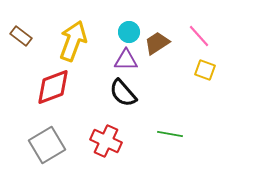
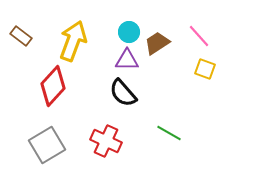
purple triangle: moved 1 px right
yellow square: moved 1 px up
red diamond: moved 1 px up; rotated 27 degrees counterclockwise
green line: moved 1 px left, 1 px up; rotated 20 degrees clockwise
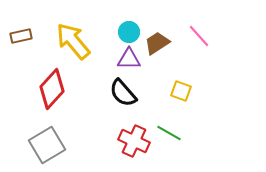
brown rectangle: rotated 50 degrees counterclockwise
yellow arrow: rotated 60 degrees counterclockwise
purple triangle: moved 2 px right, 1 px up
yellow square: moved 24 px left, 22 px down
red diamond: moved 1 px left, 3 px down
red cross: moved 28 px right
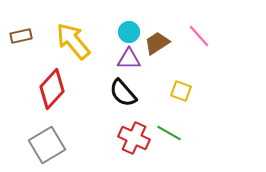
red cross: moved 3 px up
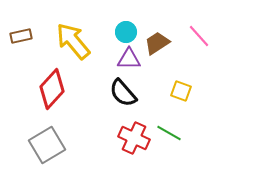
cyan circle: moved 3 px left
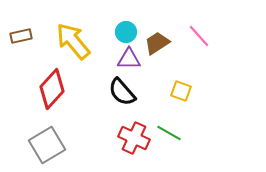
black semicircle: moved 1 px left, 1 px up
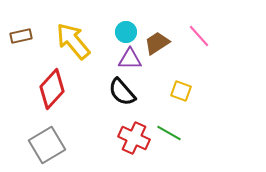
purple triangle: moved 1 px right
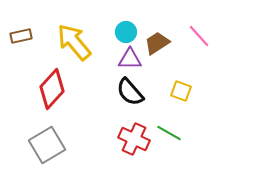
yellow arrow: moved 1 px right, 1 px down
black semicircle: moved 8 px right
red cross: moved 1 px down
